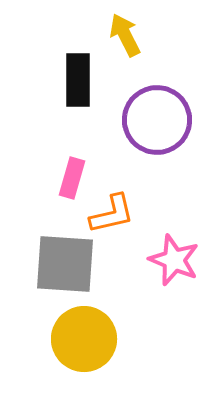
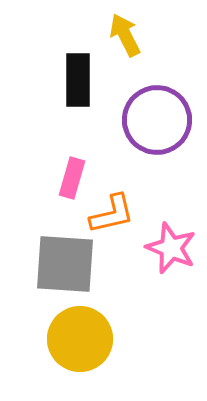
pink star: moved 3 px left, 12 px up
yellow circle: moved 4 px left
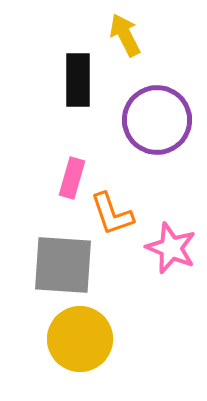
orange L-shape: rotated 84 degrees clockwise
gray square: moved 2 px left, 1 px down
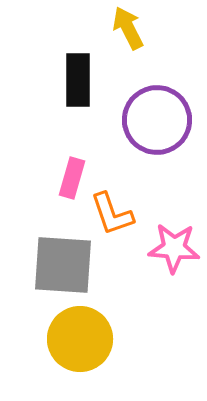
yellow arrow: moved 3 px right, 7 px up
pink star: moved 3 px right; rotated 18 degrees counterclockwise
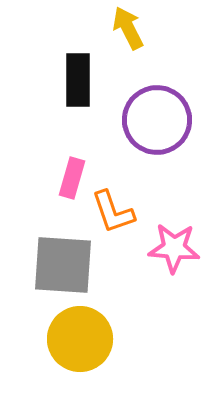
orange L-shape: moved 1 px right, 2 px up
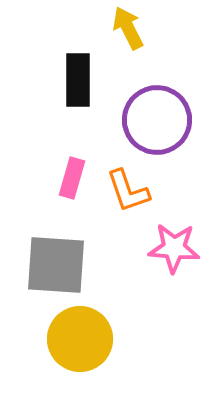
orange L-shape: moved 15 px right, 21 px up
gray square: moved 7 px left
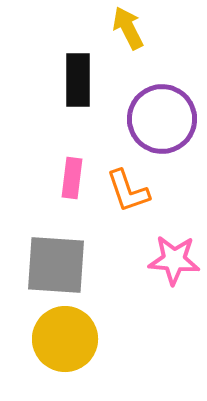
purple circle: moved 5 px right, 1 px up
pink rectangle: rotated 9 degrees counterclockwise
pink star: moved 12 px down
yellow circle: moved 15 px left
